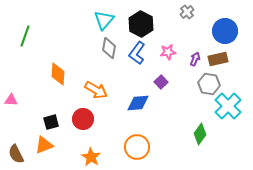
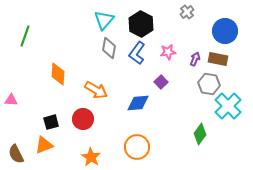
brown rectangle: rotated 24 degrees clockwise
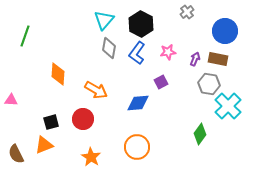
purple square: rotated 16 degrees clockwise
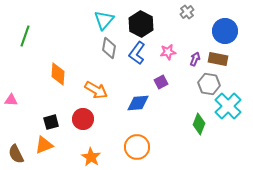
green diamond: moved 1 px left, 10 px up; rotated 15 degrees counterclockwise
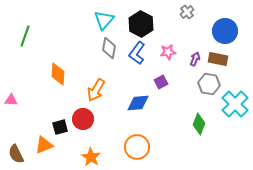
orange arrow: rotated 90 degrees clockwise
cyan cross: moved 7 px right, 2 px up
black square: moved 9 px right, 5 px down
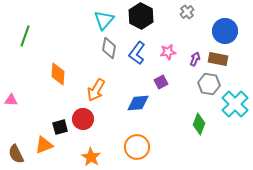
black hexagon: moved 8 px up
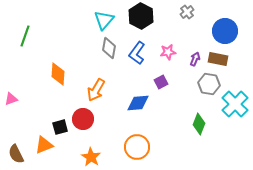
pink triangle: moved 1 px up; rotated 24 degrees counterclockwise
